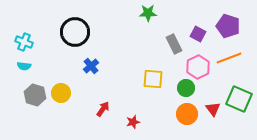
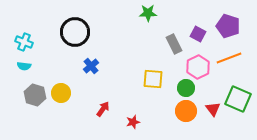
green square: moved 1 px left
orange circle: moved 1 px left, 3 px up
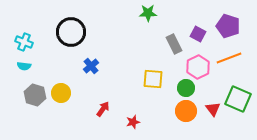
black circle: moved 4 px left
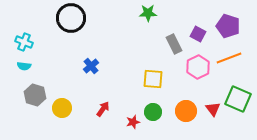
black circle: moved 14 px up
green circle: moved 33 px left, 24 px down
yellow circle: moved 1 px right, 15 px down
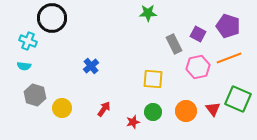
black circle: moved 19 px left
cyan cross: moved 4 px right, 1 px up
pink hexagon: rotated 15 degrees clockwise
red arrow: moved 1 px right
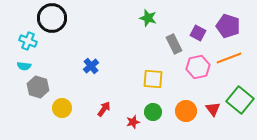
green star: moved 5 px down; rotated 18 degrees clockwise
purple square: moved 1 px up
gray hexagon: moved 3 px right, 8 px up
green square: moved 2 px right, 1 px down; rotated 16 degrees clockwise
